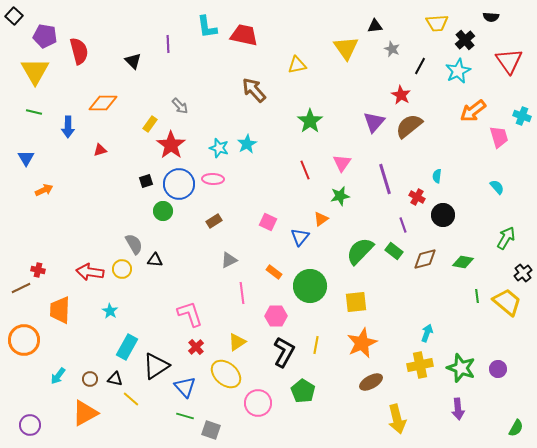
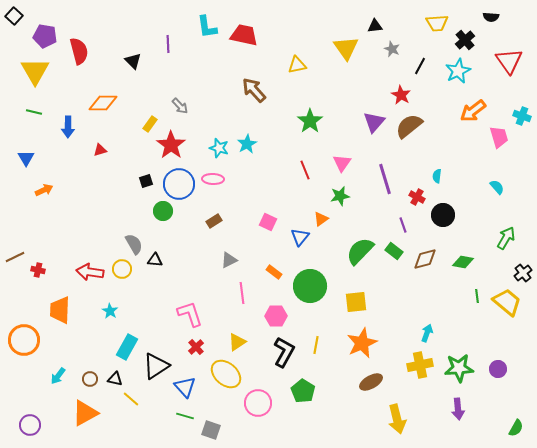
brown line at (21, 288): moved 6 px left, 31 px up
green star at (461, 368): moved 2 px left; rotated 24 degrees counterclockwise
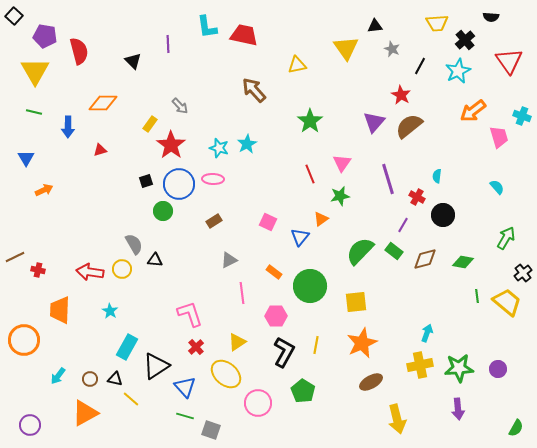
red line at (305, 170): moved 5 px right, 4 px down
purple line at (385, 179): moved 3 px right
purple line at (403, 225): rotated 49 degrees clockwise
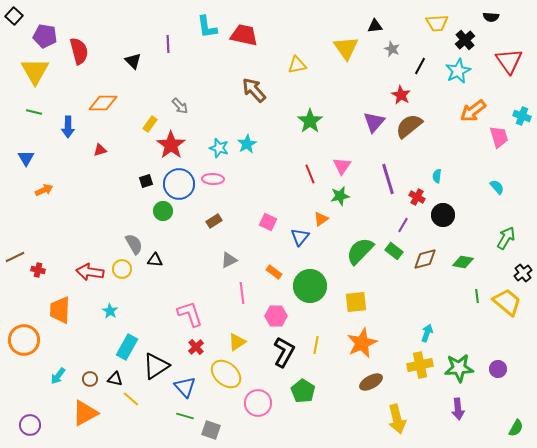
pink triangle at (342, 163): moved 3 px down
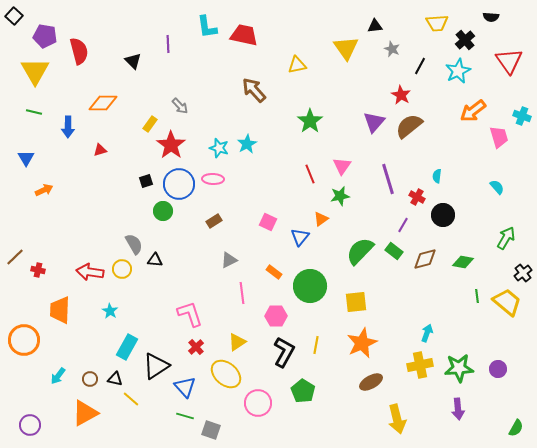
brown line at (15, 257): rotated 18 degrees counterclockwise
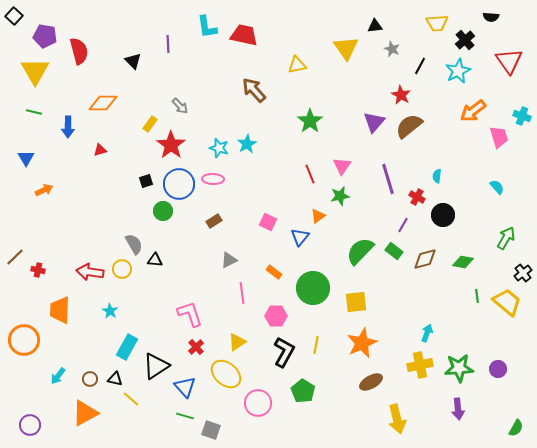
orange triangle at (321, 219): moved 3 px left, 3 px up
green circle at (310, 286): moved 3 px right, 2 px down
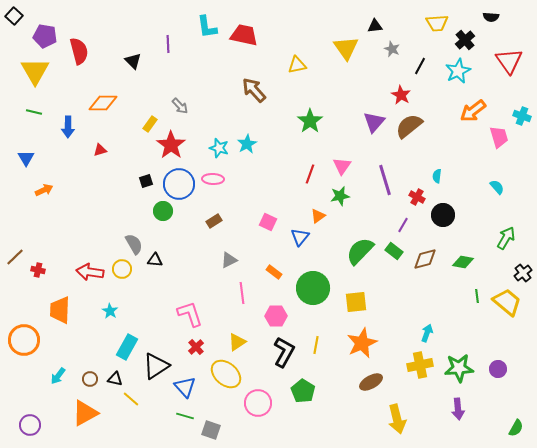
red line at (310, 174): rotated 42 degrees clockwise
purple line at (388, 179): moved 3 px left, 1 px down
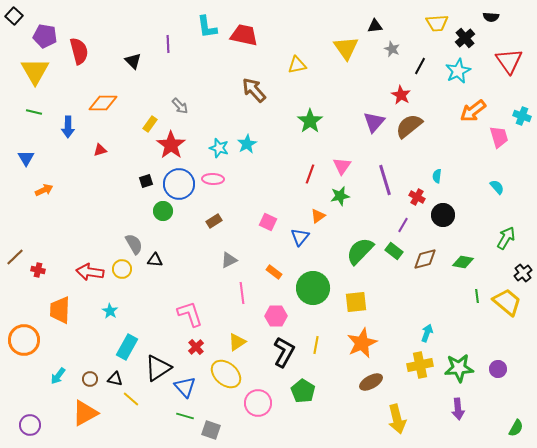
black cross at (465, 40): moved 2 px up
black triangle at (156, 366): moved 2 px right, 2 px down
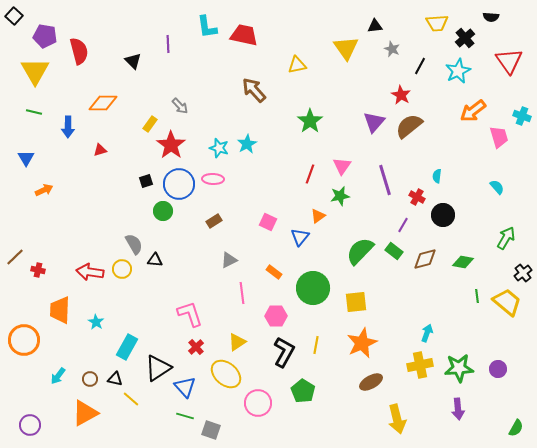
cyan star at (110, 311): moved 14 px left, 11 px down
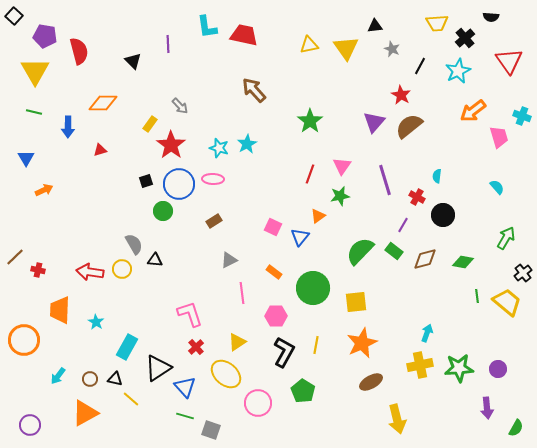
yellow triangle at (297, 65): moved 12 px right, 20 px up
pink square at (268, 222): moved 5 px right, 5 px down
purple arrow at (458, 409): moved 29 px right, 1 px up
